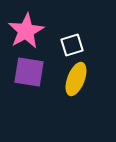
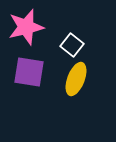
pink star: moved 4 px up; rotated 15 degrees clockwise
white square: rotated 35 degrees counterclockwise
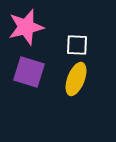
white square: moved 5 px right; rotated 35 degrees counterclockwise
purple square: rotated 8 degrees clockwise
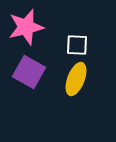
purple square: rotated 12 degrees clockwise
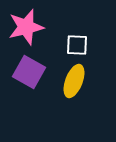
yellow ellipse: moved 2 px left, 2 px down
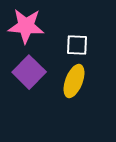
pink star: moved 1 px up; rotated 18 degrees clockwise
purple square: rotated 16 degrees clockwise
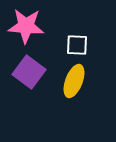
purple square: rotated 8 degrees counterclockwise
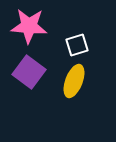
pink star: moved 3 px right
white square: rotated 20 degrees counterclockwise
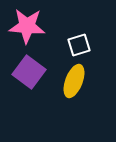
pink star: moved 2 px left
white square: moved 2 px right
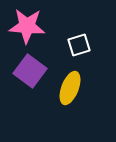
purple square: moved 1 px right, 1 px up
yellow ellipse: moved 4 px left, 7 px down
